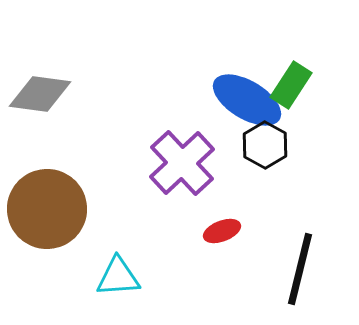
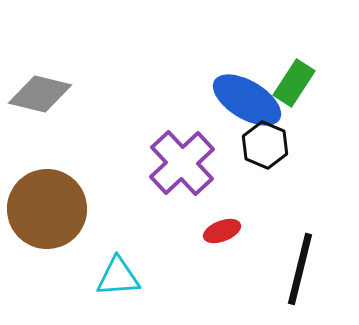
green rectangle: moved 3 px right, 2 px up
gray diamond: rotated 6 degrees clockwise
black hexagon: rotated 6 degrees counterclockwise
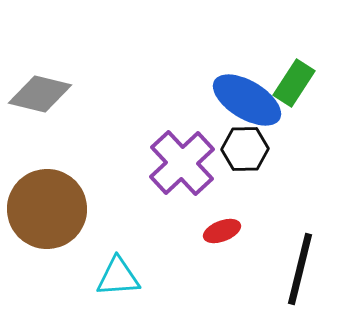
black hexagon: moved 20 px left, 4 px down; rotated 24 degrees counterclockwise
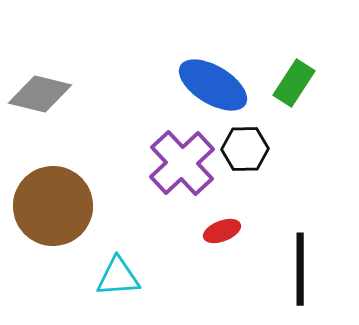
blue ellipse: moved 34 px left, 15 px up
brown circle: moved 6 px right, 3 px up
black line: rotated 14 degrees counterclockwise
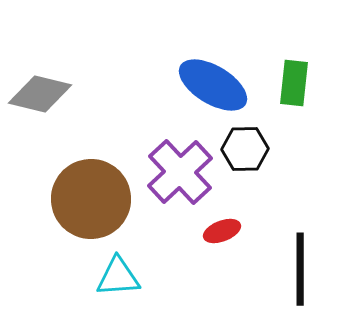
green rectangle: rotated 27 degrees counterclockwise
purple cross: moved 2 px left, 9 px down
brown circle: moved 38 px right, 7 px up
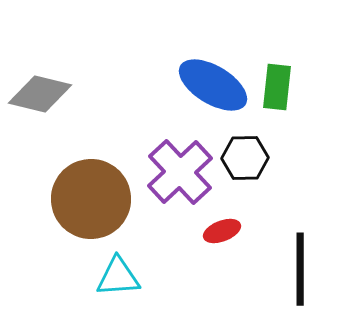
green rectangle: moved 17 px left, 4 px down
black hexagon: moved 9 px down
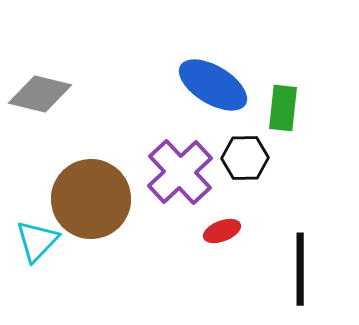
green rectangle: moved 6 px right, 21 px down
cyan triangle: moved 81 px left, 36 px up; rotated 42 degrees counterclockwise
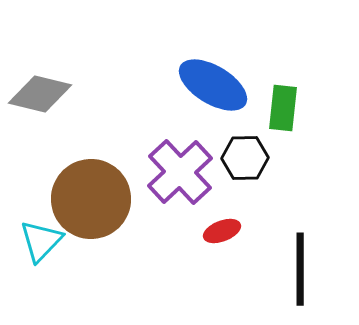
cyan triangle: moved 4 px right
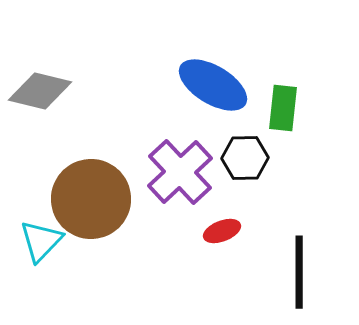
gray diamond: moved 3 px up
black line: moved 1 px left, 3 px down
